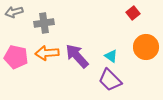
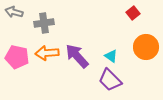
gray arrow: rotated 30 degrees clockwise
pink pentagon: moved 1 px right
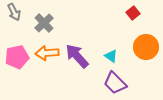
gray arrow: rotated 132 degrees counterclockwise
gray cross: rotated 36 degrees counterclockwise
pink pentagon: rotated 25 degrees counterclockwise
purple trapezoid: moved 5 px right, 3 px down
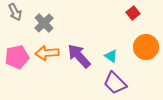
gray arrow: moved 1 px right
purple arrow: moved 2 px right
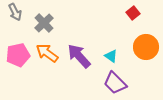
orange arrow: rotated 40 degrees clockwise
pink pentagon: moved 1 px right, 2 px up
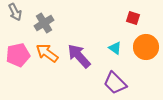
red square: moved 5 px down; rotated 32 degrees counterclockwise
gray cross: rotated 12 degrees clockwise
cyan triangle: moved 4 px right, 8 px up
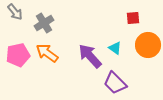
gray arrow: rotated 12 degrees counterclockwise
red square: rotated 24 degrees counterclockwise
orange circle: moved 2 px right, 2 px up
purple arrow: moved 11 px right
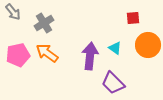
gray arrow: moved 2 px left
purple arrow: rotated 48 degrees clockwise
purple trapezoid: moved 2 px left
